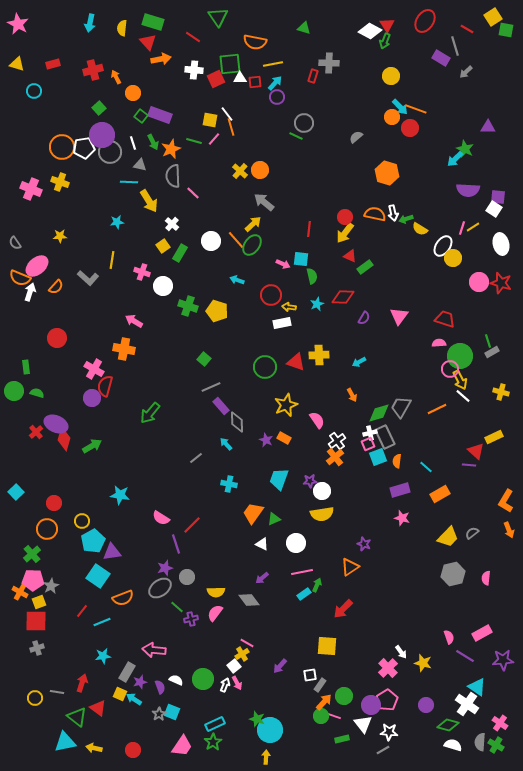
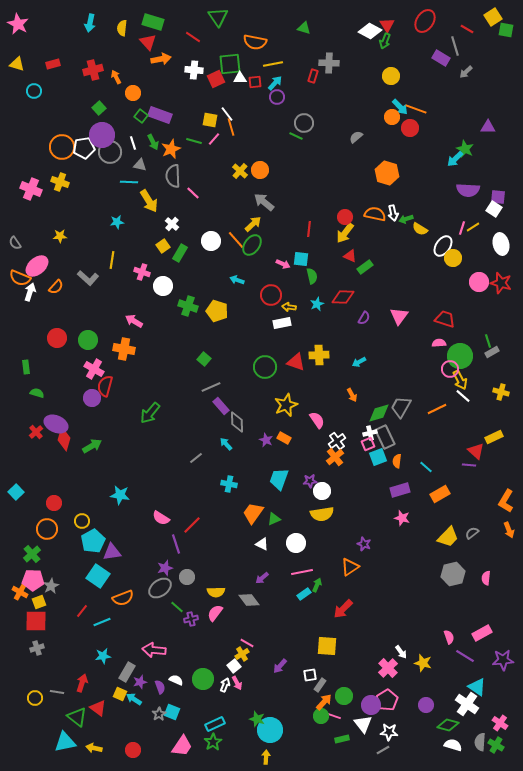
green circle at (14, 391): moved 74 px right, 51 px up
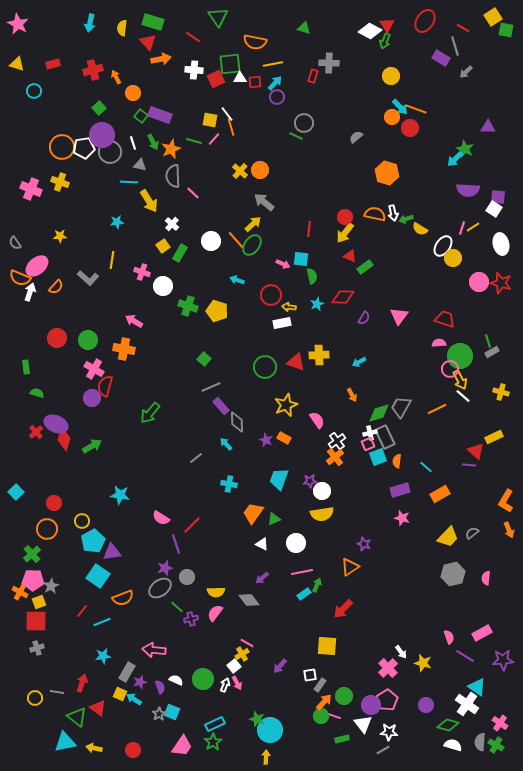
red line at (467, 29): moved 4 px left, 1 px up
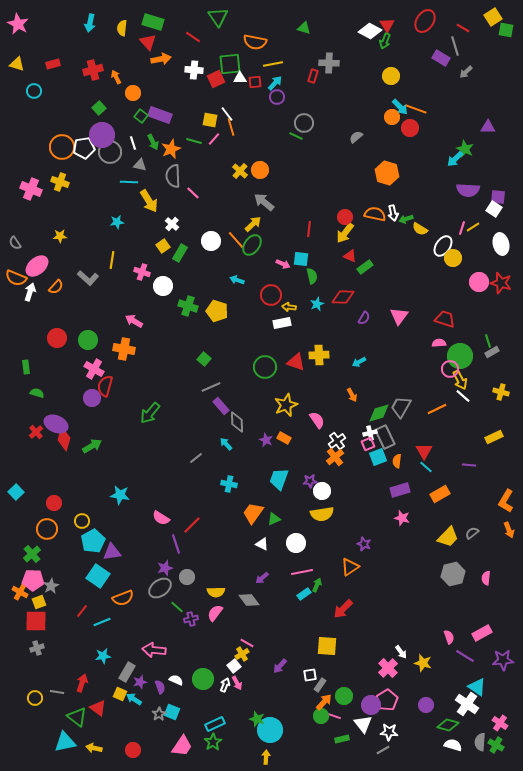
orange semicircle at (20, 278): moved 4 px left
red triangle at (476, 451): moved 52 px left; rotated 18 degrees clockwise
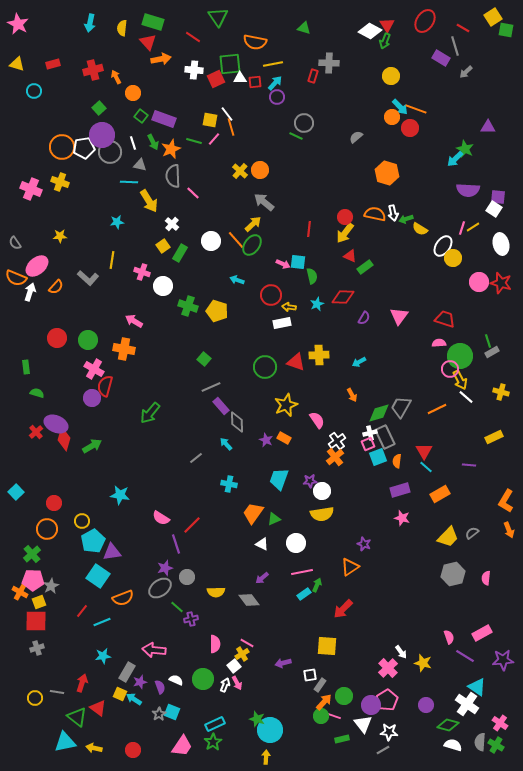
purple rectangle at (160, 115): moved 4 px right, 4 px down
cyan square at (301, 259): moved 3 px left, 3 px down
white line at (463, 396): moved 3 px right, 1 px down
pink semicircle at (215, 613): moved 31 px down; rotated 144 degrees clockwise
purple arrow at (280, 666): moved 3 px right, 3 px up; rotated 35 degrees clockwise
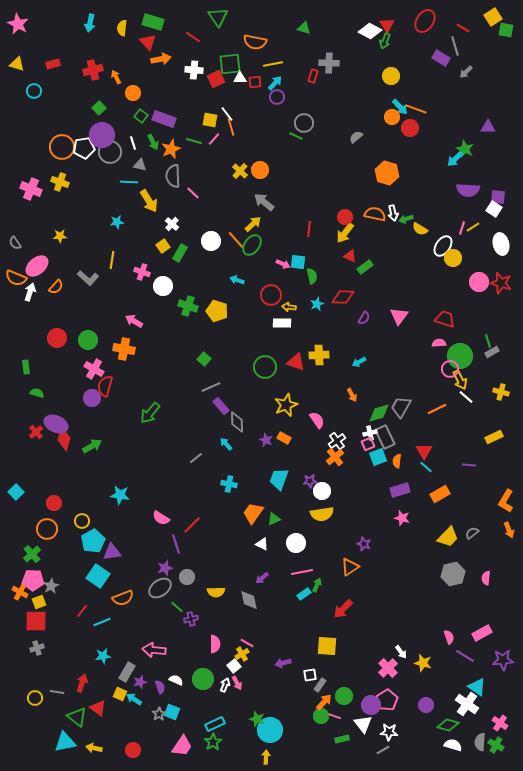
white rectangle at (282, 323): rotated 12 degrees clockwise
gray diamond at (249, 600): rotated 25 degrees clockwise
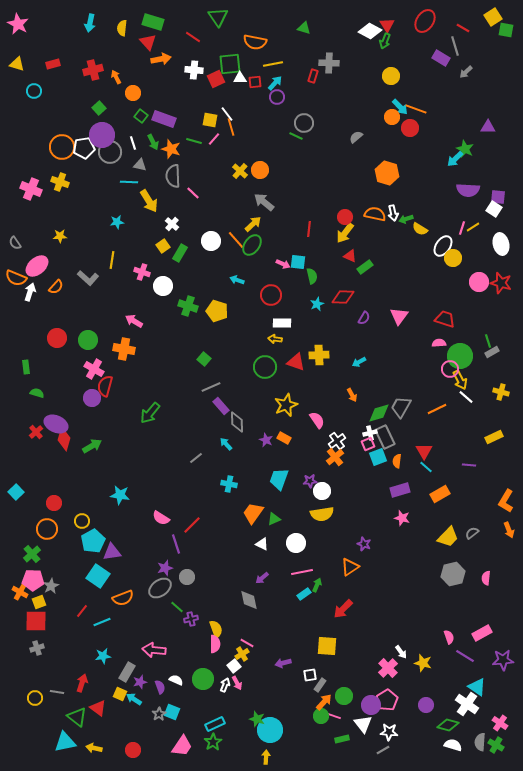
orange star at (171, 149): rotated 30 degrees counterclockwise
yellow arrow at (289, 307): moved 14 px left, 32 px down
yellow semicircle at (216, 592): moved 37 px down; rotated 108 degrees counterclockwise
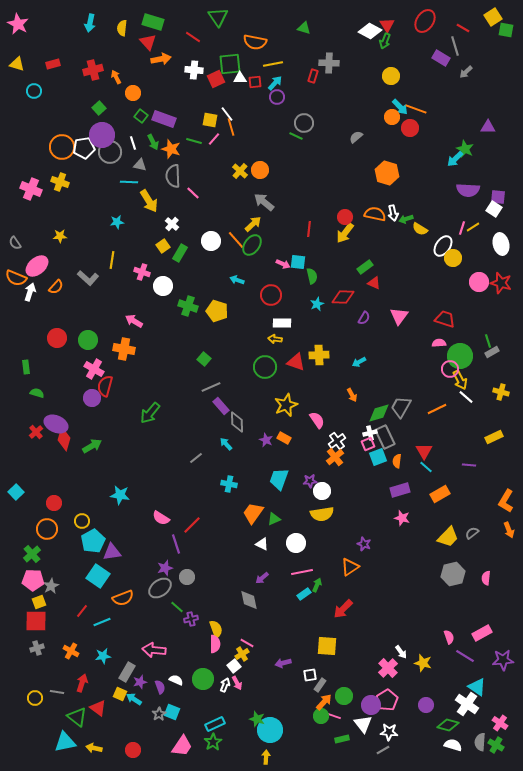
red triangle at (350, 256): moved 24 px right, 27 px down
orange cross at (20, 592): moved 51 px right, 59 px down
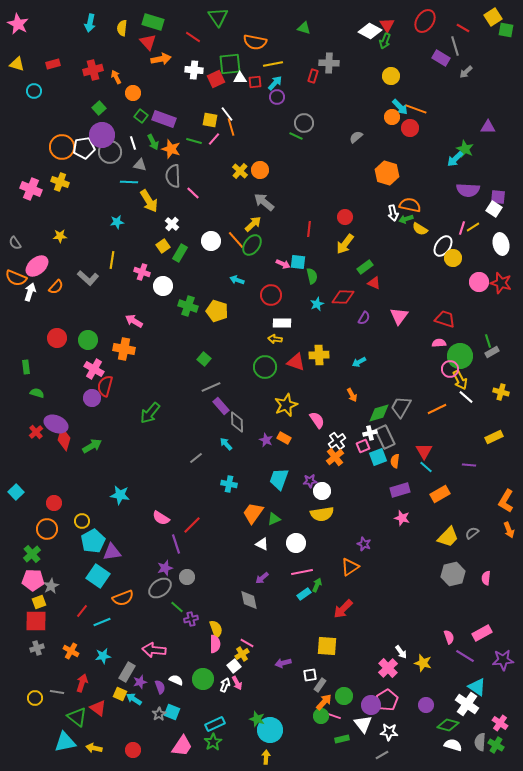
orange semicircle at (375, 214): moved 35 px right, 9 px up
yellow arrow at (345, 233): moved 11 px down
pink square at (368, 444): moved 5 px left, 2 px down
orange semicircle at (397, 461): moved 2 px left
gray line at (383, 750): moved 1 px left, 5 px down
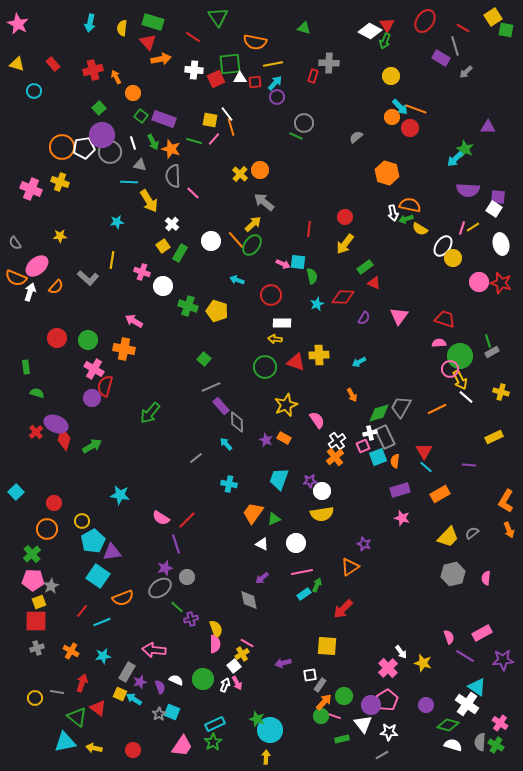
red rectangle at (53, 64): rotated 64 degrees clockwise
yellow cross at (240, 171): moved 3 px down
red line at (192, 525): moved 5 px left, 5 px up
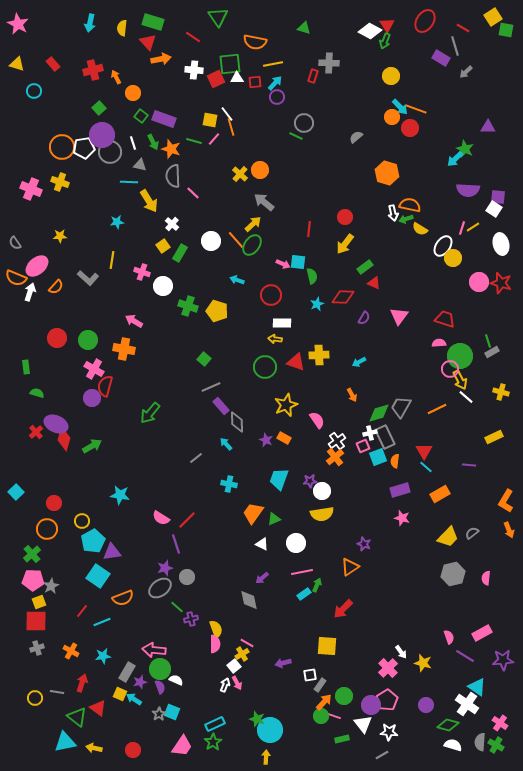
white triangle at (240, 78): moved 3 px left
green circle at (203, 679): moved 43 px left, 10 px up
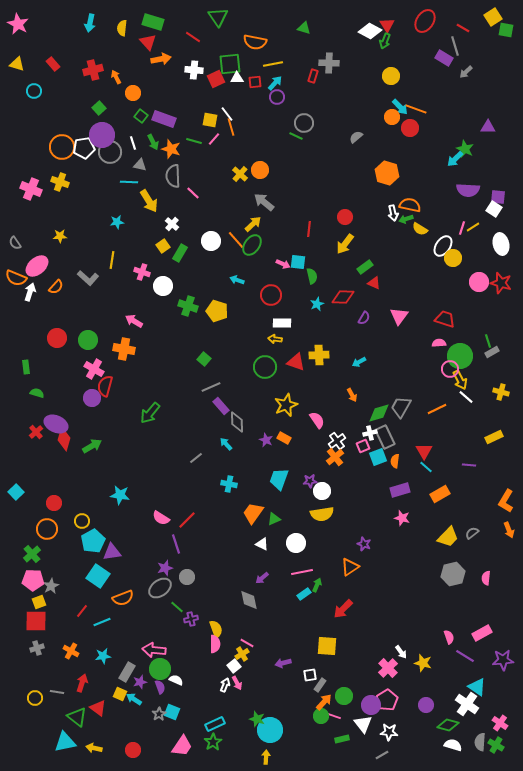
purple rectangle at (441, 58): moved 3 px right
